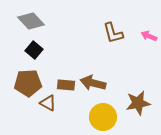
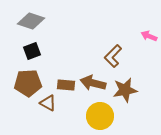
gray diamond: rotated 28 degrees counterclockwise
brown L-shape: moved 23 px down; rotated 60 degrees clockwise
black square: moved 2 px left, 1 px down; rotated 30 degrees clockwise
brown star: moved 13 px left, 13 px up
yellow circle: moved 3 px left, 1 px up
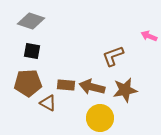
black square: rotated 30 degrees clockwise
brown L-shape: rotated 25 degrees clockwise
brown arrow: moved 1 px left, 4 px down
yellow circle: moved 2 px down
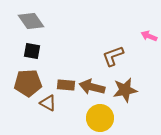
gray diamond: rotated 36 degrees clockwise
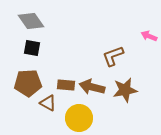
black square: moved 3 px up
yellow circle: moved 21 px left
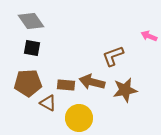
brown arrow: moved 5 px up
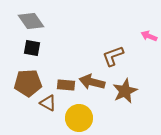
brown star: moved 1 px down; rotated 15 degrees counterclockwise
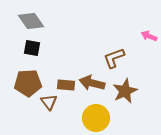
brown L-shape: moved 1 px right, 2 px down
brown arrow: moved 1 px down
brown triangle: moved 1 px right, 1 px up; rotated 24 degrees clockwise
yellow circle: moved 17 px right
